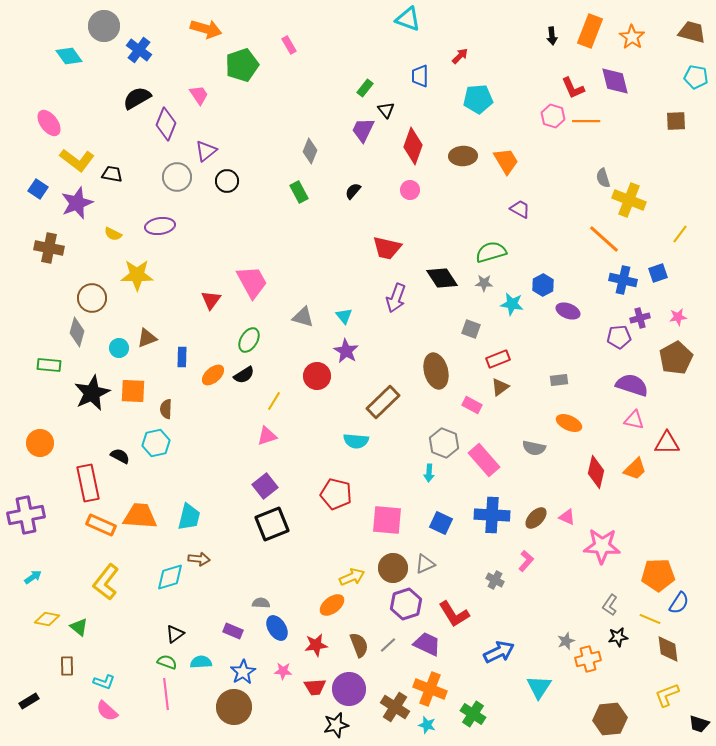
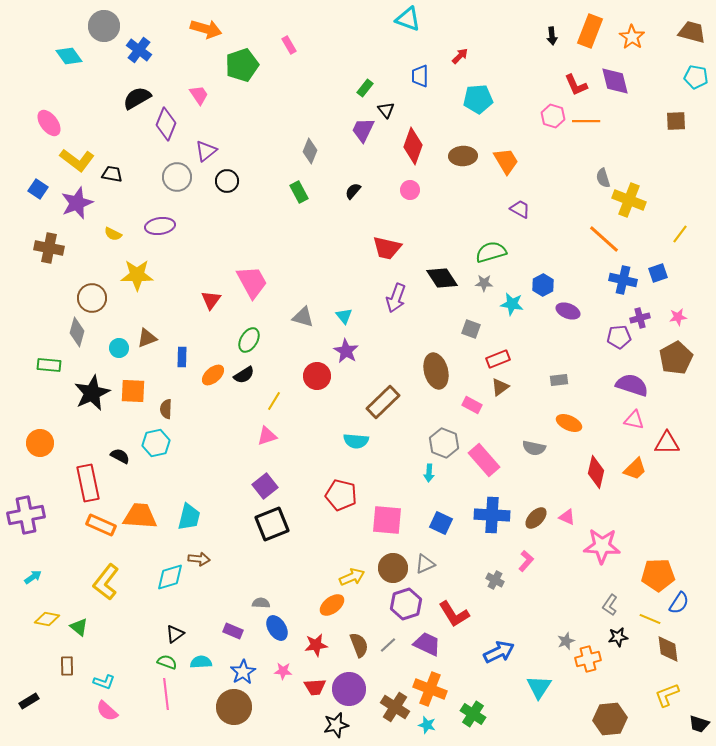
red L-shape at (573, 88): moved 3 px right, 3 px up
red pentagon at (336, 494): moved 5 px right, 1 px down
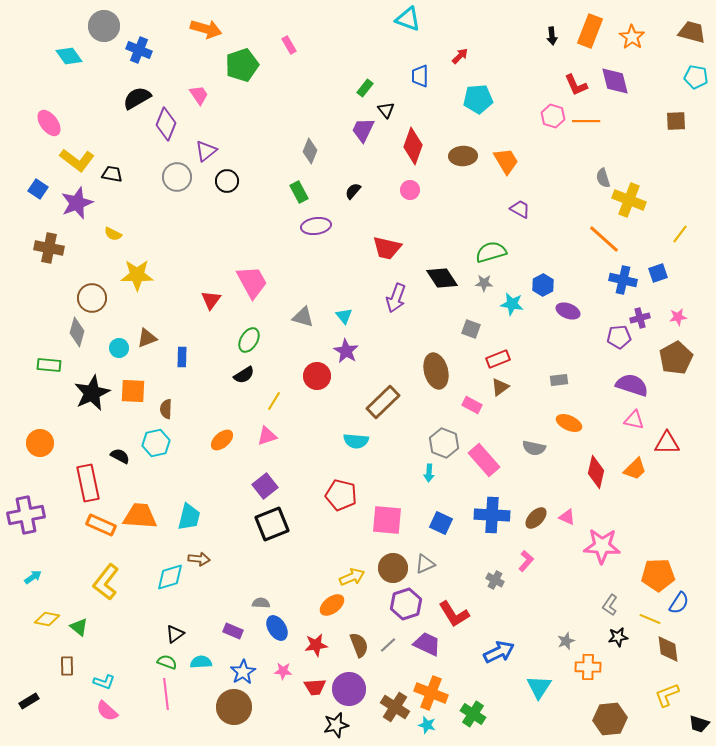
blue cross at (139, 50): rotated 15 degrees counterclockwise
purple ellipse at (160, 226): moved 156 px right
orange ellipse at (213, 375): moved 9 px right, 65 px down
orange cross at (588, 659): moved 8 px down; rotated 15 degrees clockwise
orange cross at (430, 689): moved 1 px right, 4 px down
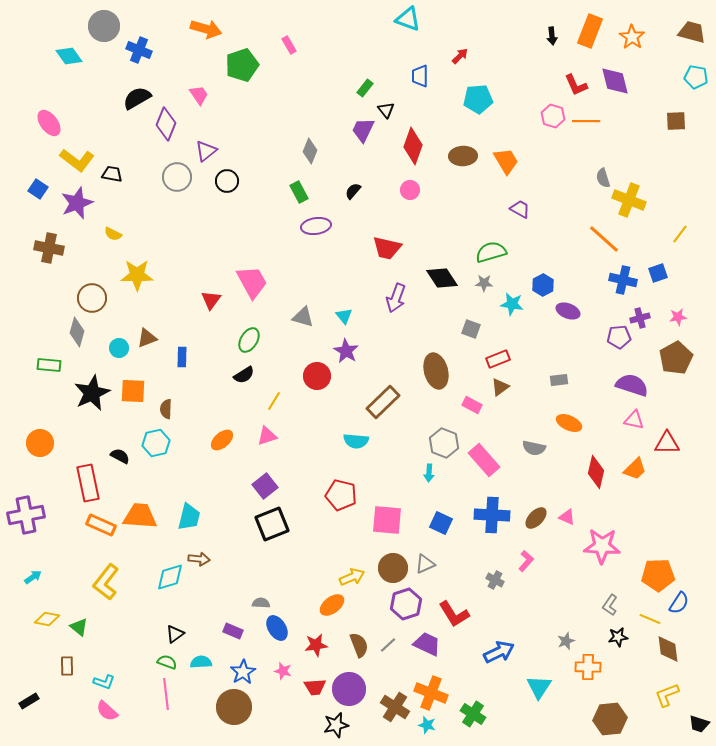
pink star at (283, 671): rotated 12 degrees clockwise
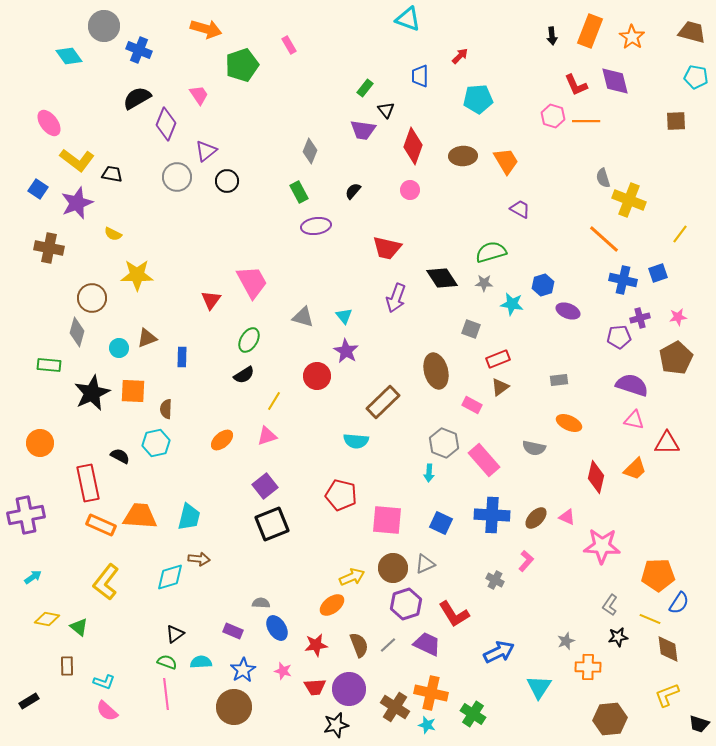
purple trapezoid at (363, 130): rotated 108 degrees counterclockwise
blue hexagon at (543, 285): rotated 10 degrees clockwise
red diamond at (596, 472): moved 5 px down
blue star at (243, 672): moved 2 px up
orange cross at (431, 693): rotated 8 degrees counterclockwise
